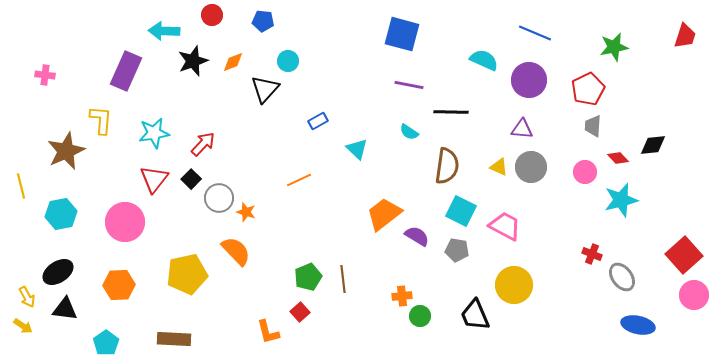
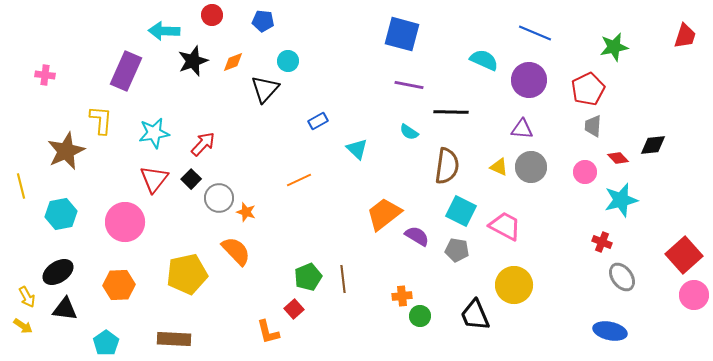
red cross at (592, 254): moved 10 px right, 12 px up
red square at (300, 312): moved 6 px left, 3 px up
blue ellipse at (638, 325): moved 28 px left, 6 px down
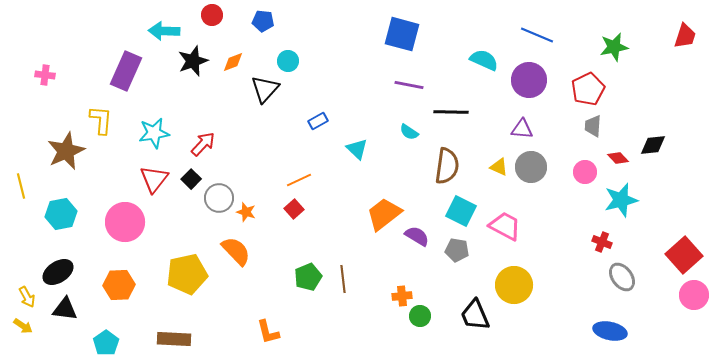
blue line at (535, 33): moved 2 px right, 2 px down
red square at (294, 309): moved 100 px up
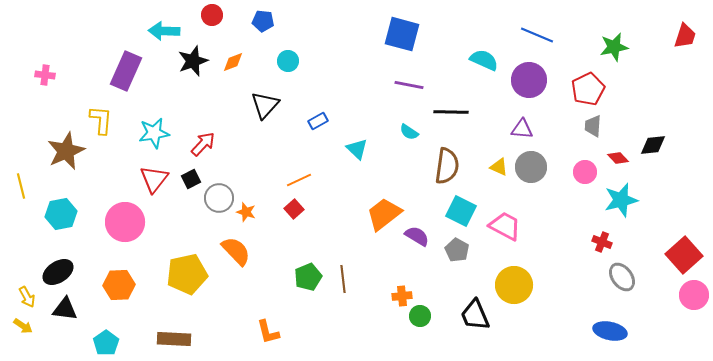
black triangle at (265, 89): moved 16 px down
black square at (191, 179): rotated 18 degrees clockwise
gray pentagon at (457, 250): rotated 20 degrees clockwise
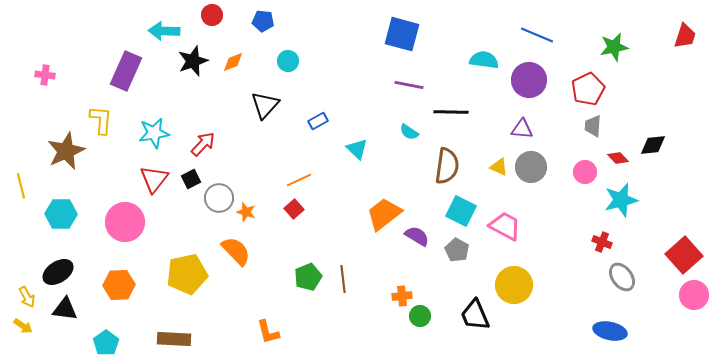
cyan semicircle at (484, 60): rotated 16 degrees counterclockwise
cyan hexagon at (61, 214): rotated 12 degrees clockwise
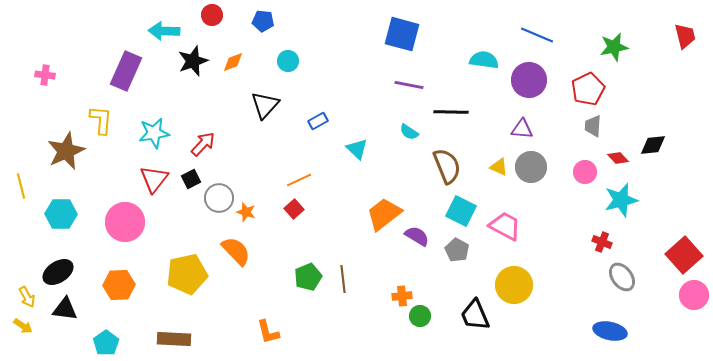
red trapezoid at (685, 36): rotated 32 degrees counterclockwise
brown semicircle at (447, 166): rotated 30 degrees counterclockwise
